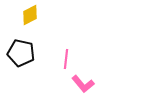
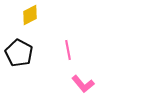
black pentagon: moved 2 px left; rotated 16 degrees clockwise
pink line: moved 2 px right, 9 px up; rotated 18 degrees counterclockwise
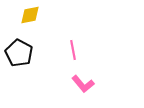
yellow diamond: rotated 15 degrees clockwise
pink line: moved 5 px right
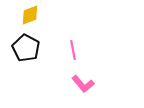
yellow diamond: rotated 10 degrees counterclockwise
black pentagon: moved 7 px right, 5 px up
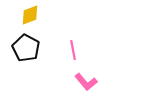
pink L-shape: moved 3 px right, 2 px up
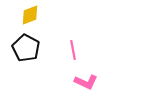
pink L-shape: rotated 25 degrees counterclockwise
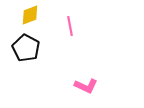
pink line: moved 3 px left, 24 px up
pink L-shape: moved 4 px down
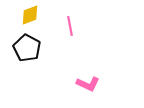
black pentagon: moved 1 px right
pink L-shape: moved 2 px right, 2 px up
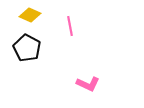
yellow diamond: rotated 45 degrees clockwise
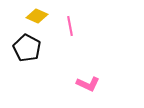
yellow diamond: moved 7 px right, 1 px down
